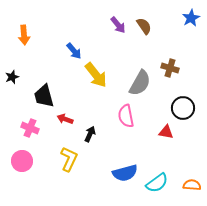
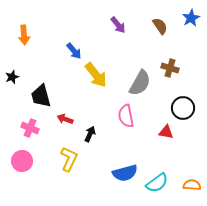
brown semicircle: moved 16 px right
black trapezoid: moved 3 px left
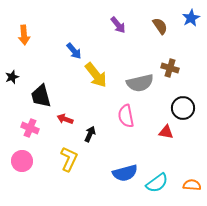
gray semicircle: rotated 48 degrees clockwise
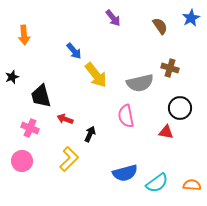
purple arrow: moved 5 px left, 7 px up
black circle: moved 3 px left
yellow L-shape: rotated 20 degrees clockwise
